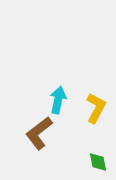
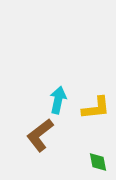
yellow L-shape: rotated 56 degrees clockwise
brown L-shape: moved 1 px right, 2 px down
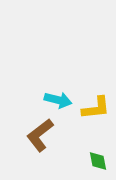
cyan arrow: rotated 92 degrees clockwise
green diamond: moved 1 px up
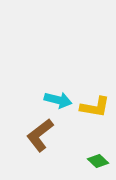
yellow L-shape: moved 1 px left, 1 px up; rotated 16 degrees clockwise
green diamond: rotated 35 degrees counterclockwise
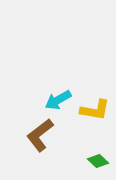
cyan arrow: rotated 136 degrees clockwise
yellow L-shape: moved 3 px down
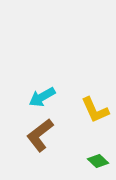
cyan arrow: moved 16 px left, 3 px up
yellow L-shape: rotated 56 degrees clockwise
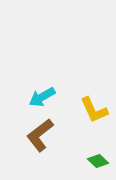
yellow L-shape: moved 1 px left
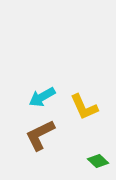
yellow L-shape: moved 10 px left, 3 px up
brown L-shape: rotated 12 degrees clockwise
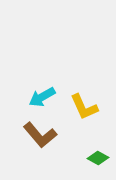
brown L-shape: rotated 104 degrees counterclockwise
green diamond: moved 3 px up; rotated 15 degrees counterclockwise
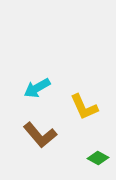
cyan arrow: moved 5 px left, 9 px up
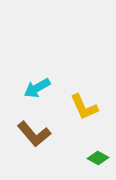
brown L-shape: moved 6 px left, 1 px up
